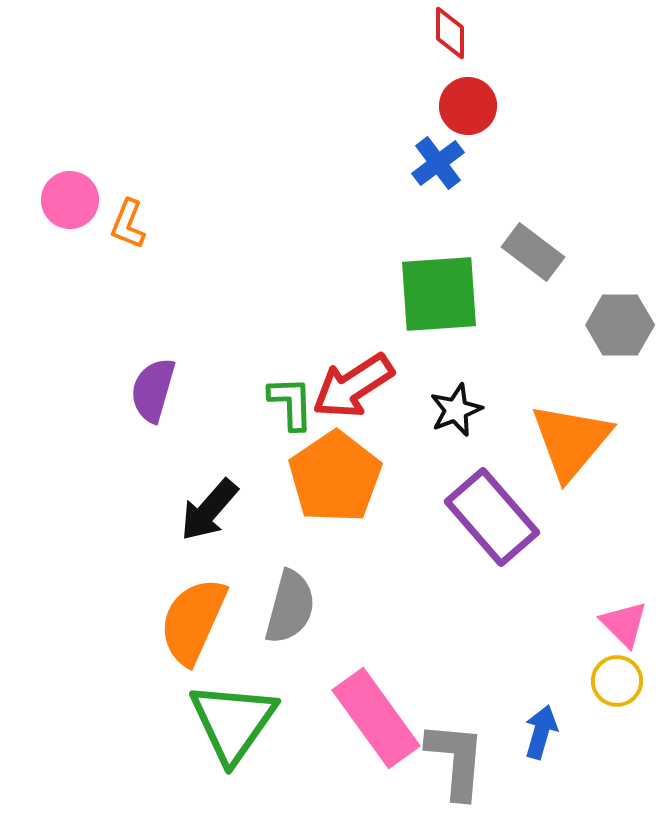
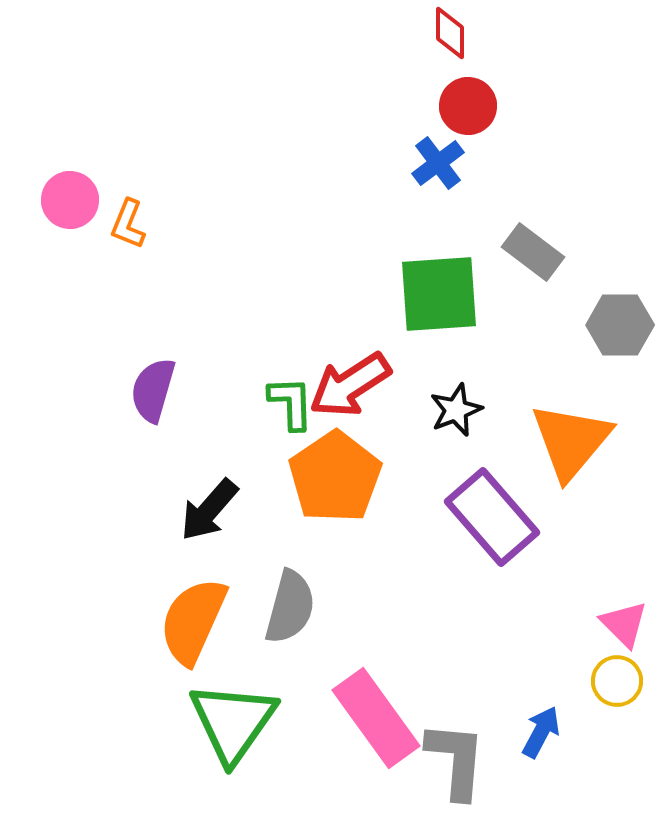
red arrow: moved 3 px left, 1 px up
blue arrow: rotated 12 degrees clockwise
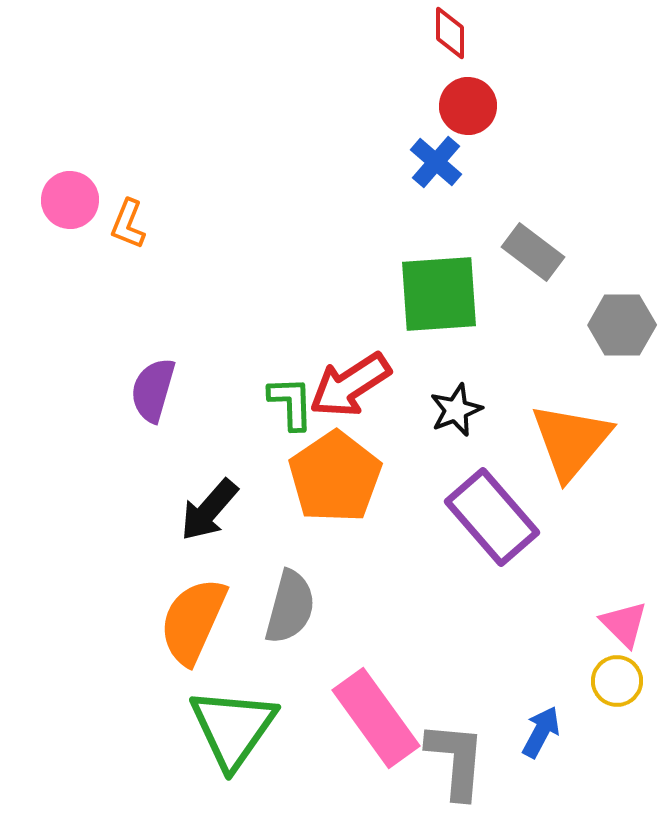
blue cross: moved 2 px left, 1 px up; rotated 12 degrees counterclockwise
gray hexagon: moved 2 px right
green triangle: moved 6 px down
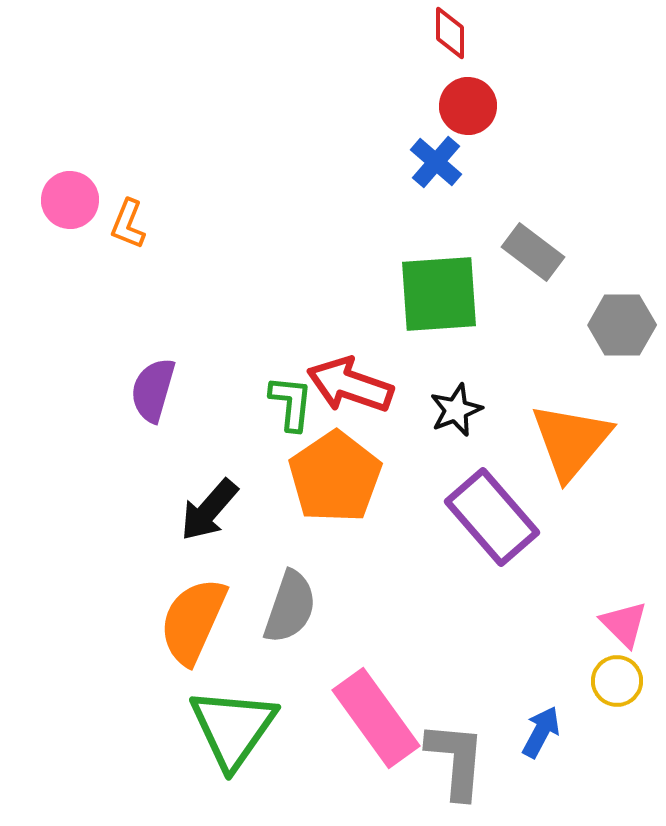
red arrow: rotated 52 degrees clockwise
green L-shape: rotated 8 degrees clockwise
gray semicircle: rotated 4 degrees clockwise
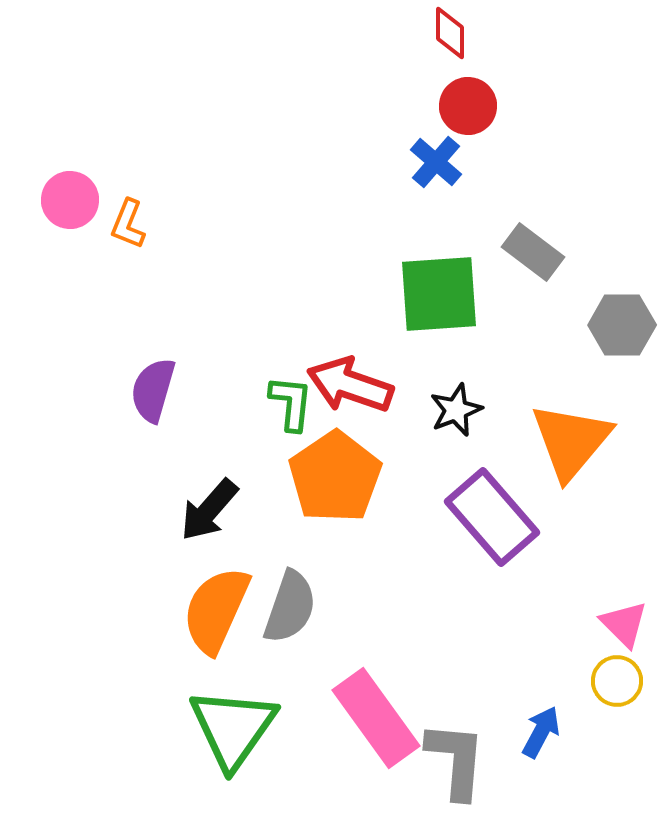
orange semicircle: moved 23 px right, 11 px up
